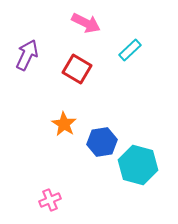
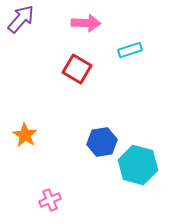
pink arrow: rotated 24 degrees counterclockwise
cyan rectangle: rotated 25 degrees clockwise
purple arrow: moved 6 px left, 36 px up; rotated 16 degrees clockwise
orange star: moved 39 px left, 11 px down
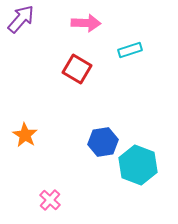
blue hexagon: moved 1 px right
cyan hexagon: rotated 6 degrees clockwise
pink cross: rotated 25 degrees counterclockwise
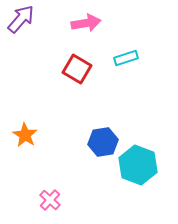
pink arrow: rotated 12 degrees counterclockwise
cyan rectangle: moved 4 px left, 8 px down
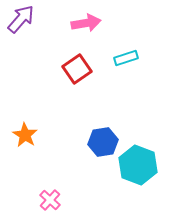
red square: rotated 24 degrees clockwise
